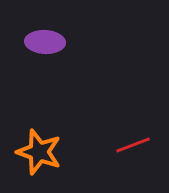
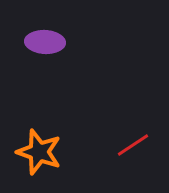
red line: rotated 12 degrees counterclockwise
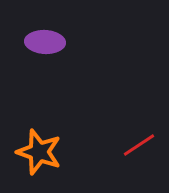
red line: moved 6 px right
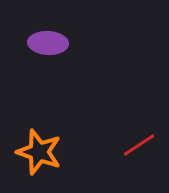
purple ellipse: moved 3 px right, 1 px down
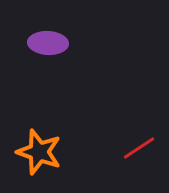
red line: moved 3 px down
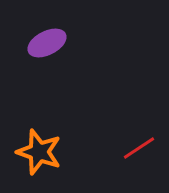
purple ellipse: moved 1 px left; rotated 30 degrees counterclockwise
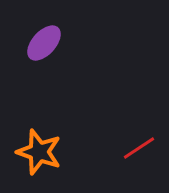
purple ellipse: moved 3 px left; rotated 21 degrees counterclockwise
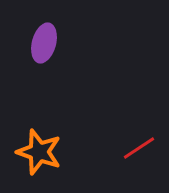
purple ellipse: rotated 27 degrees counterclockwise
